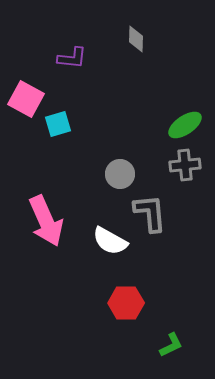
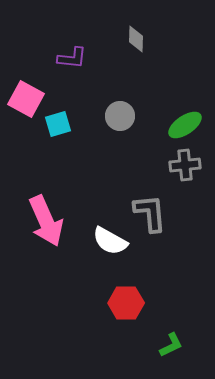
gray circle: moved 58 px up
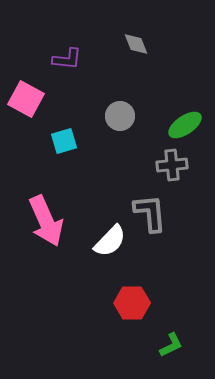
gray diamond: moved 5 px down; rotated 24 degrees counterclockwise
purple L-shape: moved 5 px left, 1 px down
cyan square: moved 6 px right, 17 px down
gray cross: moved 13 px left
white semicircle: rotated 75 degrees counterclockwise
red hexagon: moved 6 px right
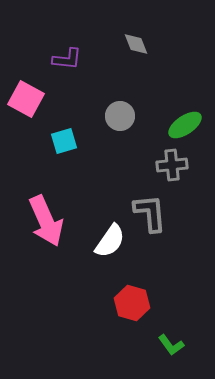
white semicircle: rotated 9 degrees counterclockwise
red hexagon: rotated 16 degrees clockwise
green L-shape: rotated 80 degrees clockwise
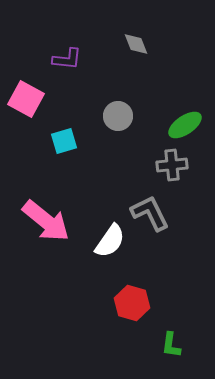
gray circle: moved 2 px left
gray L-shape: rotated 21 degrees counterclockwise
pink arrow: rotated 27 degrees counterclockwise
green L-shape: rotated 44 degrees clockwise
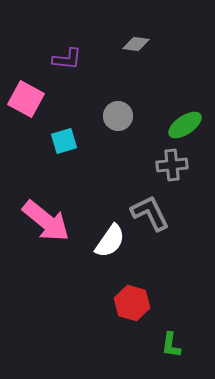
gray diamond: rotated 60 degrees counterclockwise
